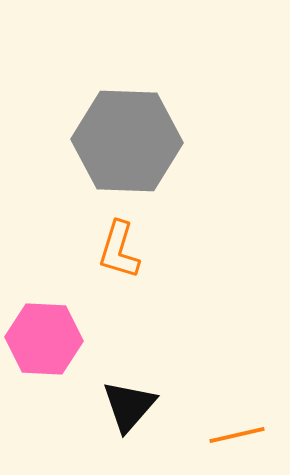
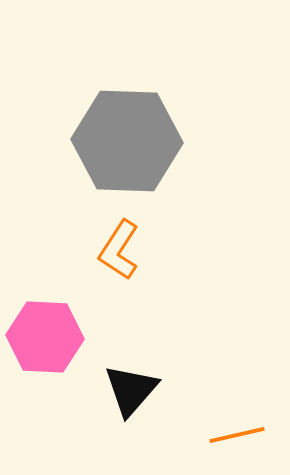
orange L-shape: rotated 16 degrees clockwise
pink hexagon: moved 1 px right, 2 px up
black triangle: moved 2 px right, 16 px up
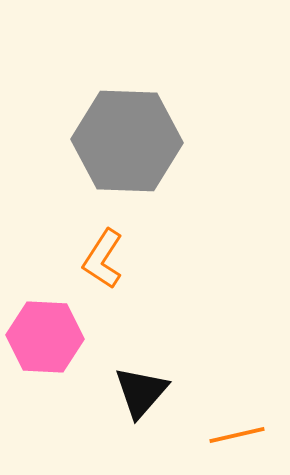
orange L-shape: moved 16 px left, 9 px down
black triangle: moved 10 px right, 2 px down
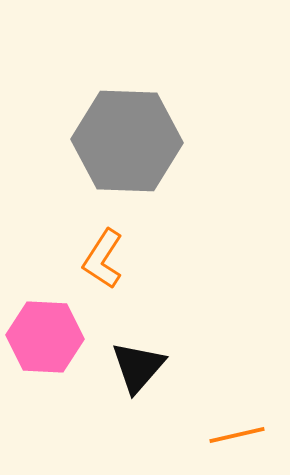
black triangle: moved 3 px left, 25 px up
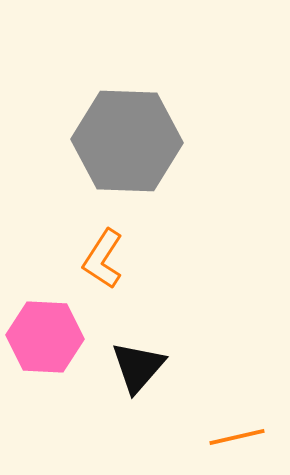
orange line: moved 2 px down
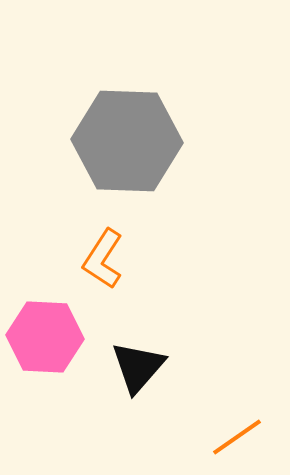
orange line: rotated 22 degrees counterclockwise
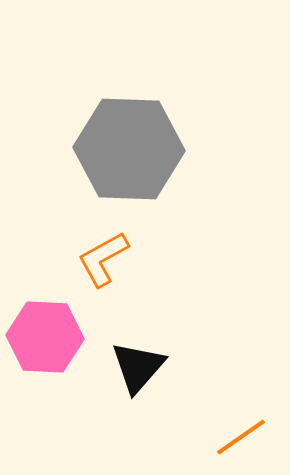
gray hexagon: moved 2 px right, 8 px down
orange L-shape: rotated 28 degrees clockwise
orange line: moved 4 px right
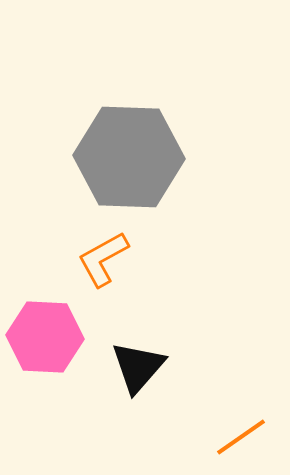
gray hexagon: moved 8 px down
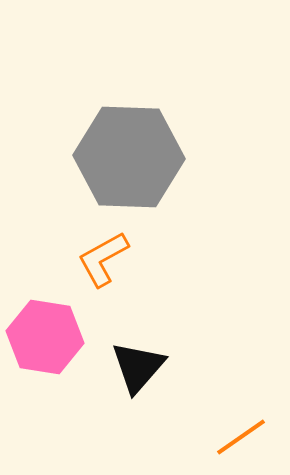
pink hexagon: rotated 6 degrees clockwise
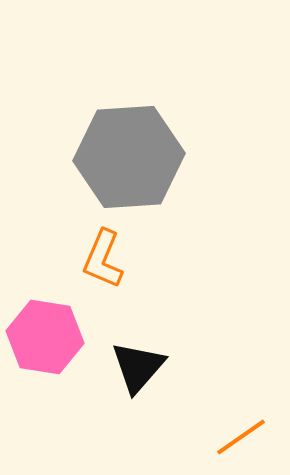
gray hexagon: rotated 6 degrees counterclockwise
orange L-shape: rotated 38 degrees counterclockwise
